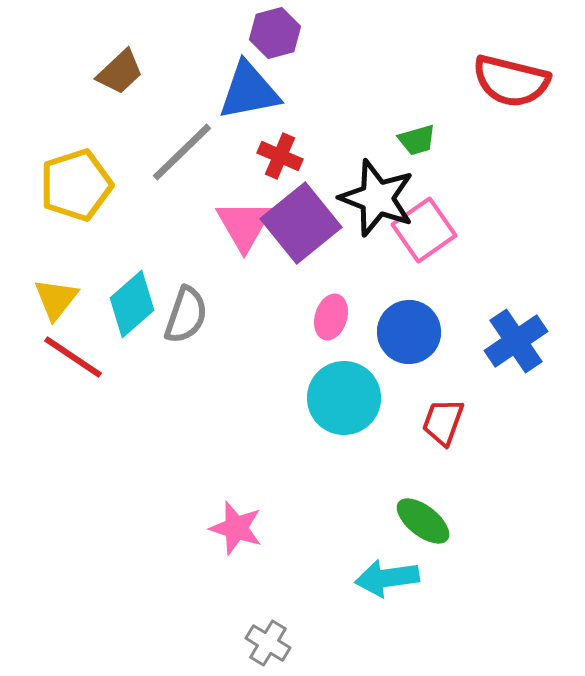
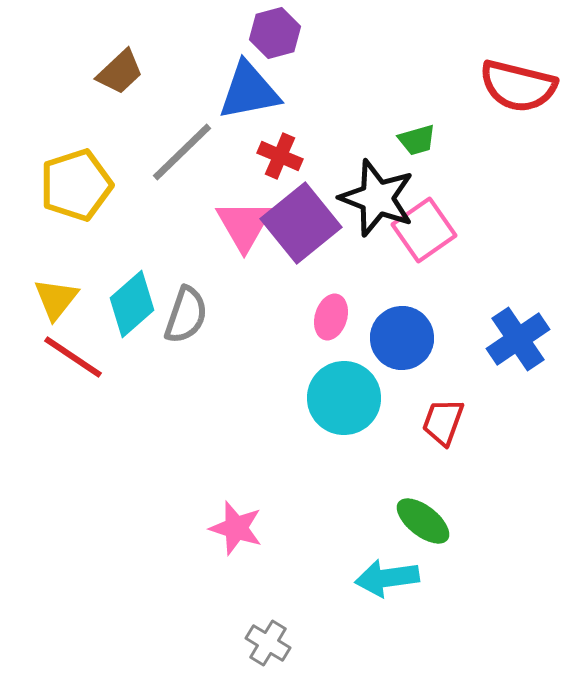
red semicircle: moved 7 px right, 5 px down
blue circle: moved 7 px left, 6 px down
blue cross: moved 2 px right, 2 px up
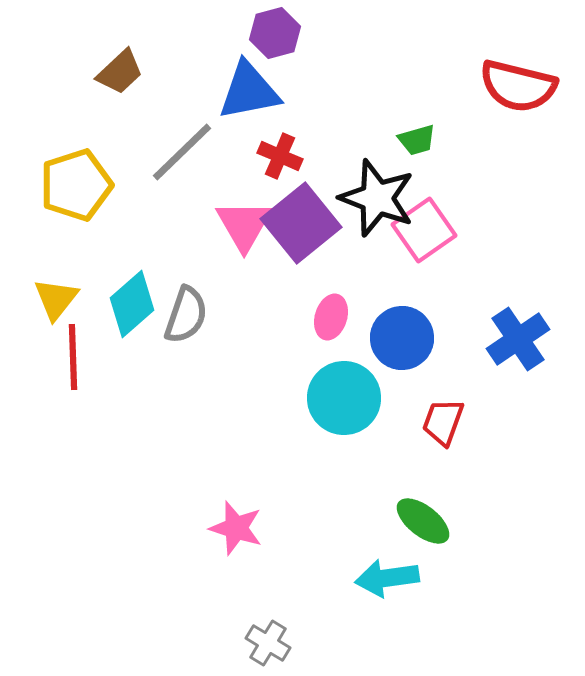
red line: rotated 54 degrees clockwise
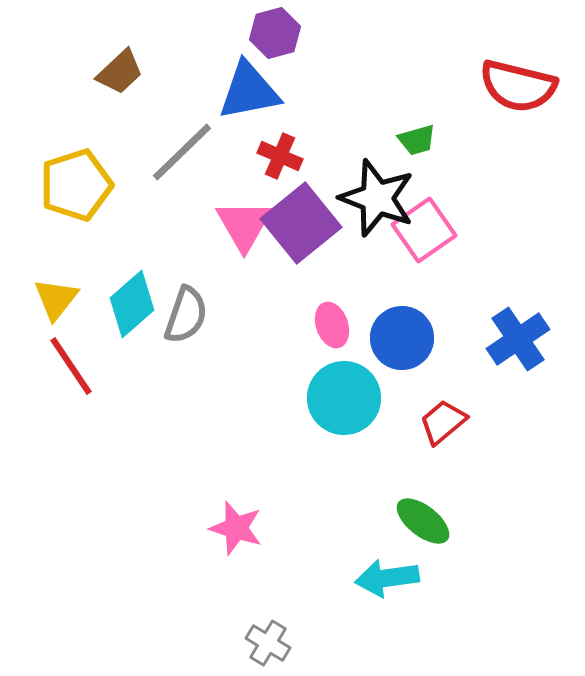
pink ellipse: moved 1 px right, 8 px down; rotated 36 degrees counterclockwise
red line: moved 2 px left, 9 px down; rotated 32 degrees counterclockwise
red trapezoid: rotated 30 degrees clockwise
